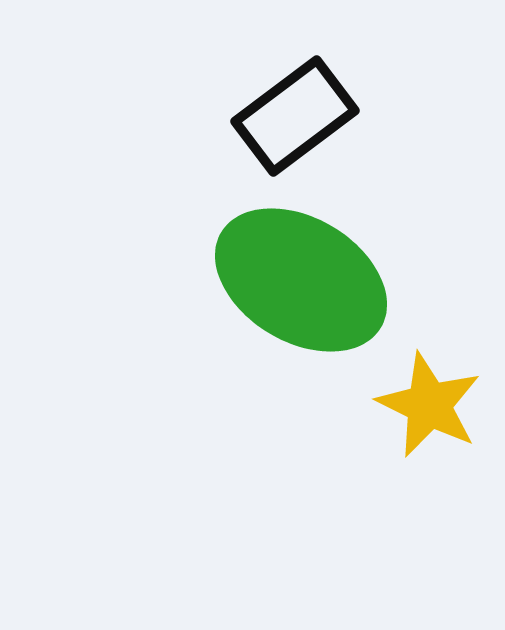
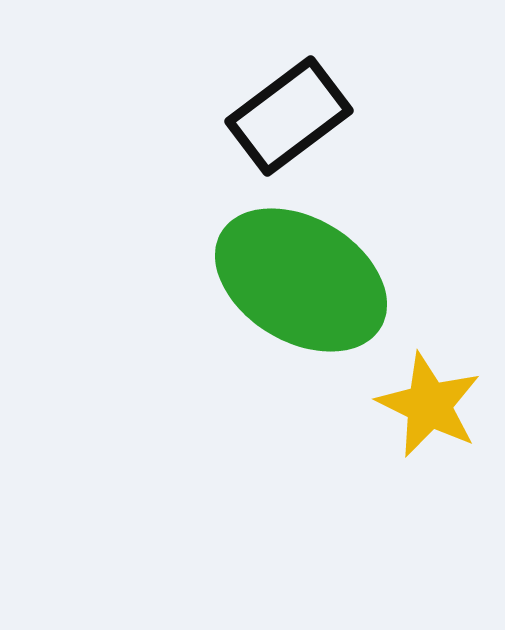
black rectangle: moved 6 px left
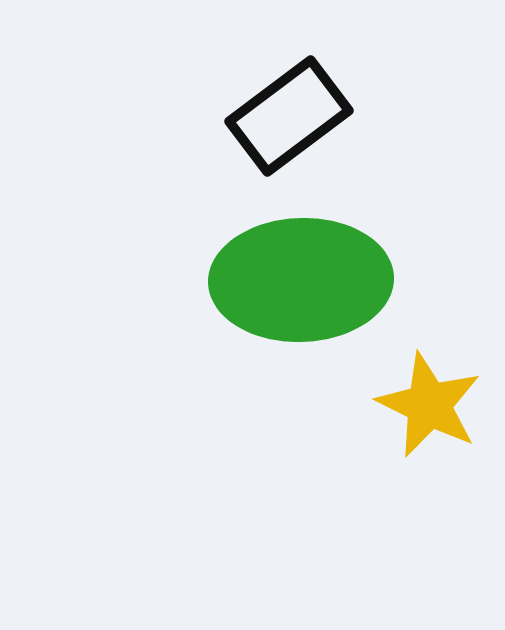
green ellipse: rotated 33 degrees counterclockwise
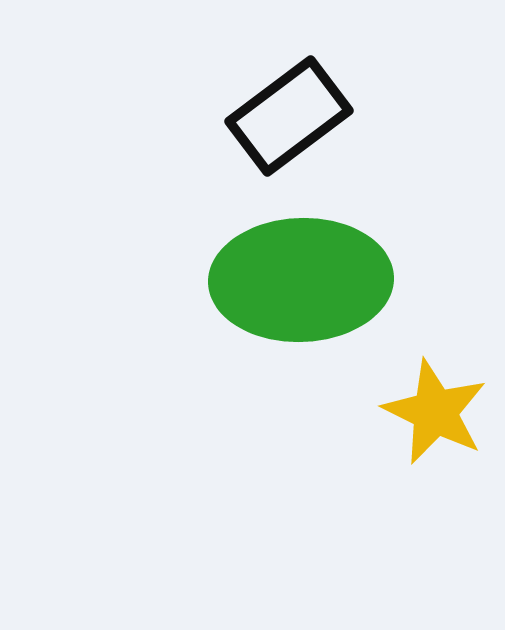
yellow star: moved 6 px right, 7 px down
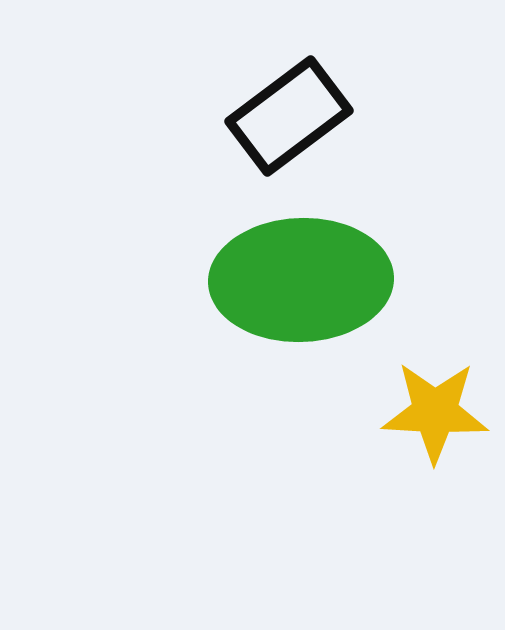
yellow star: rotated 23 degrees counterclockwise
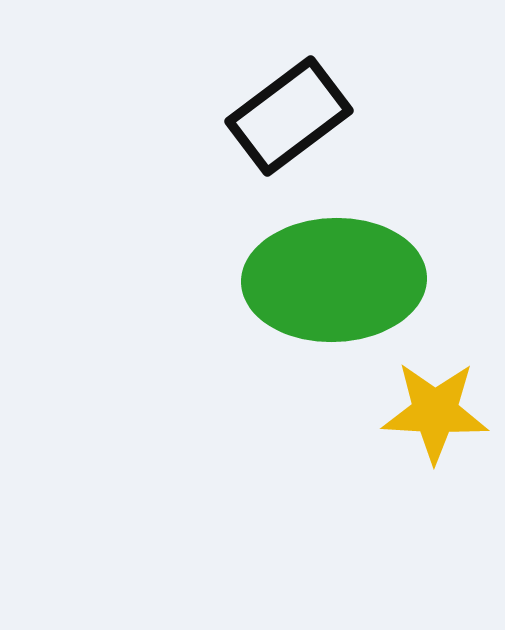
green ellipse: moved 33 px right
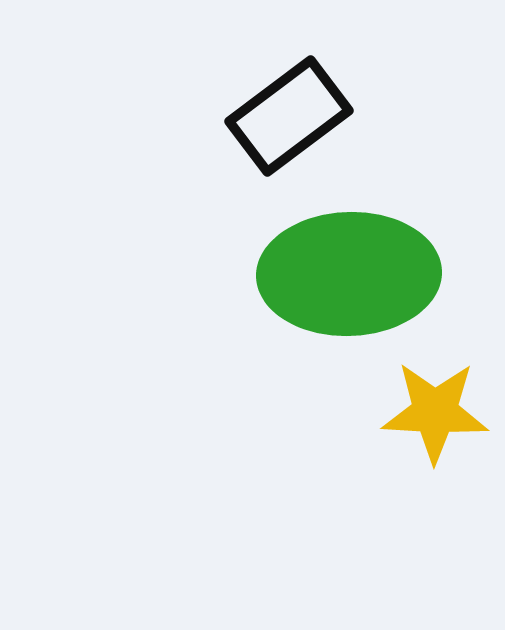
green ellipse: moved 15 px right, 6 px up
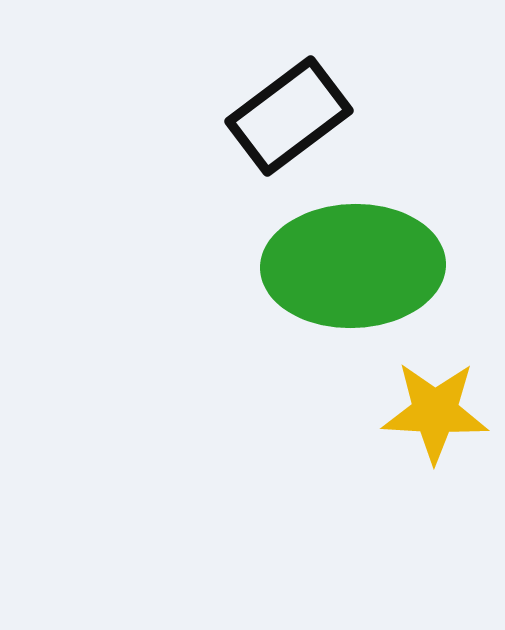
green ellipse: moved 4 px right, 8 px up
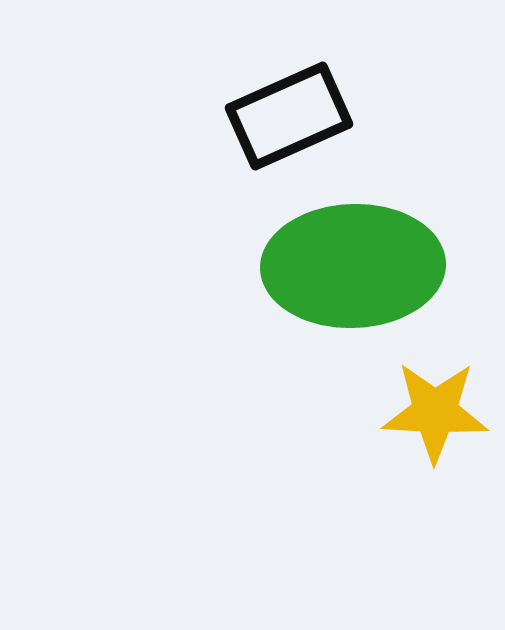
black rectangle: rotated 13 degrees clockwise
